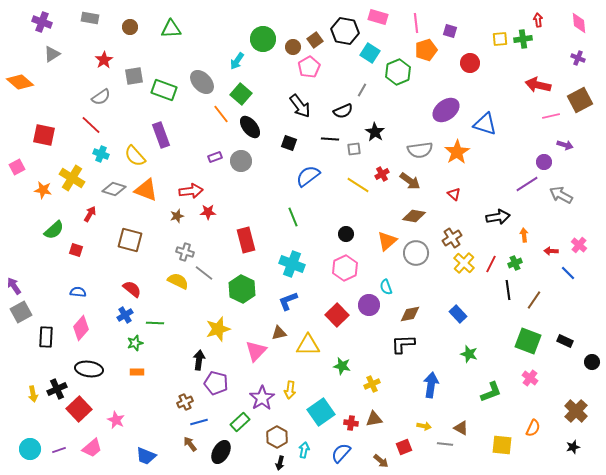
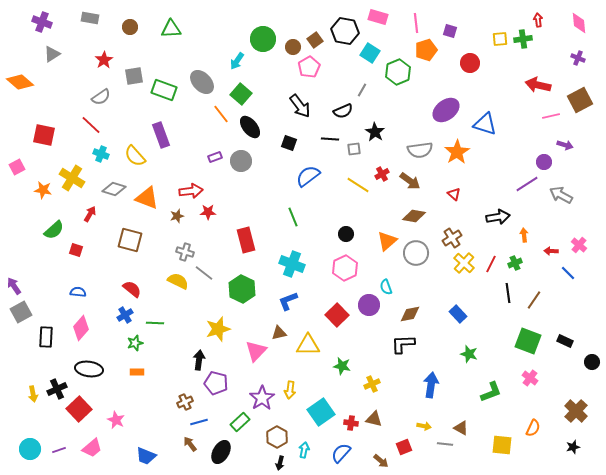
orange triangle at (146, 190): moved 1 px right, 8 px down
black line at (508, 290): moved 3 px down
brown triangle at (374, 419): rotated 24 degrees clockwise
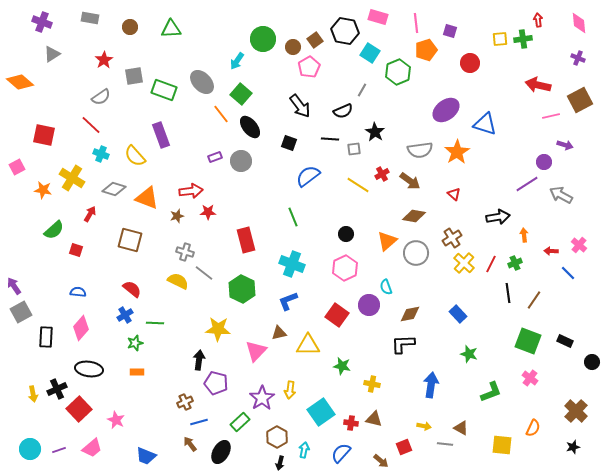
red square at (337, 315): rotated 10 degrees counterclockwise
yellow star at (218, 329): rotated 20 degrees clockwise
yellow cross at (372, 384): rotated 35 degrees clockwise
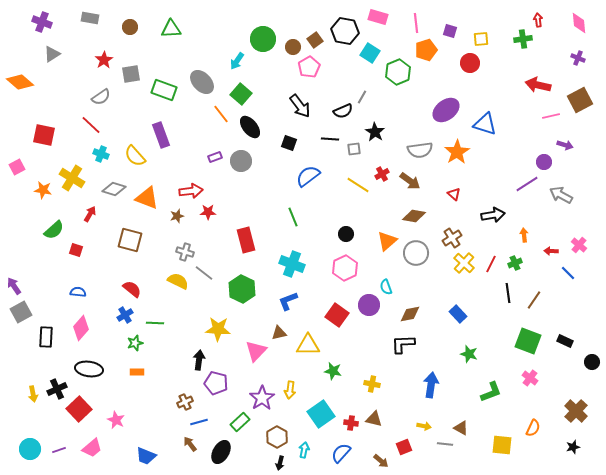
yellow square at (500, 39): moved 19 px left
gray square at (134, 76): moved 3 px left, 2 px up
gray line at (362, 90): moved 7 px down
black arrow at (498, 217): moved 5 px left, 2 px up
green star at (342, 366): moved 9 px left, 5 px down
cyan square at (321, 412): moved 2 px down
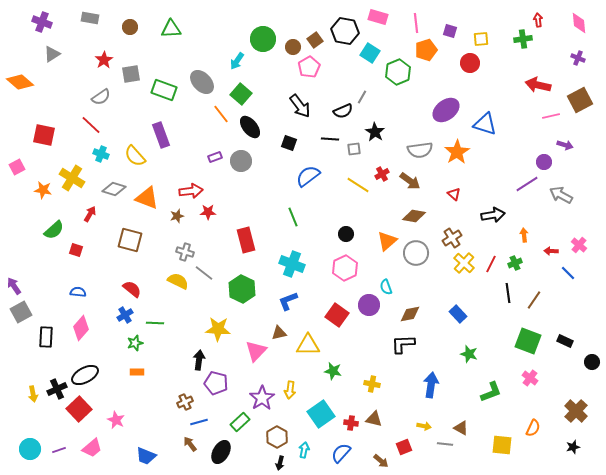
black ellipse at (89, 369): moved 4 px left, 6 px down; rotated 36 degrees counterclockwise
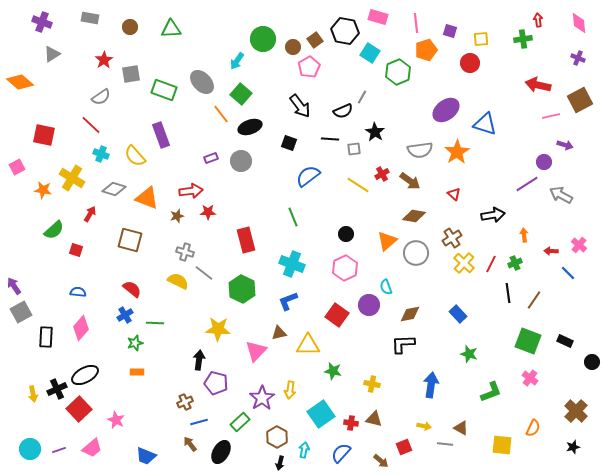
black ellipse at (250, 127): rotated 70 degrees counterclockwise
purple rectangle at (215, 157): moved 4 px left, 1 px down
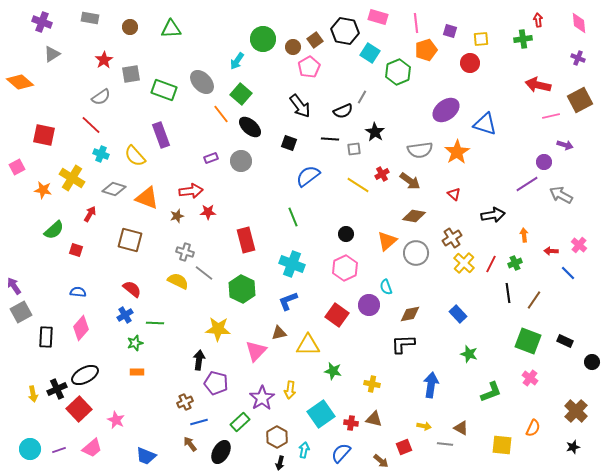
black ellipse at (250, 127): rotated 60 degrees clockwise
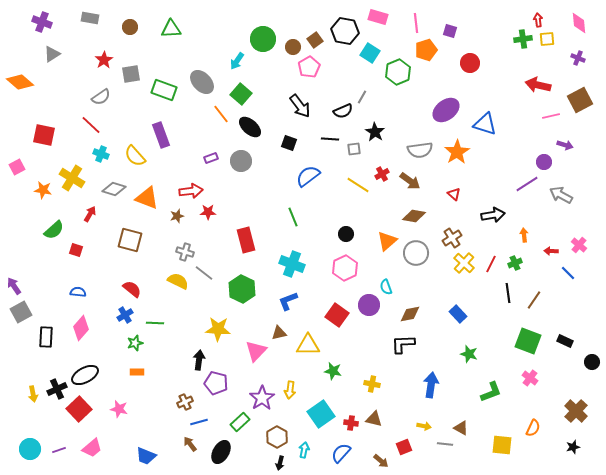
yellow square at (481, 39): moved 66 px right
pink star at (116, 420): moved 3 px right, 11 px up; rotated 12 degrees counterclockwise
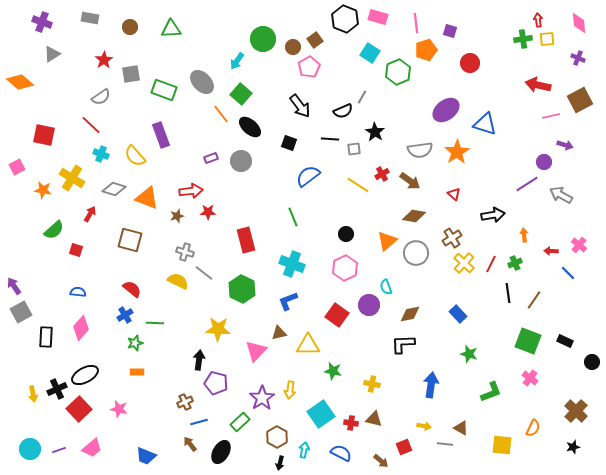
black hexagon at (345, 31): moved 12 px up; rotated 12 degrees clockwise
blue semicircle at (341, 453): rotated 75 degrees clockwise
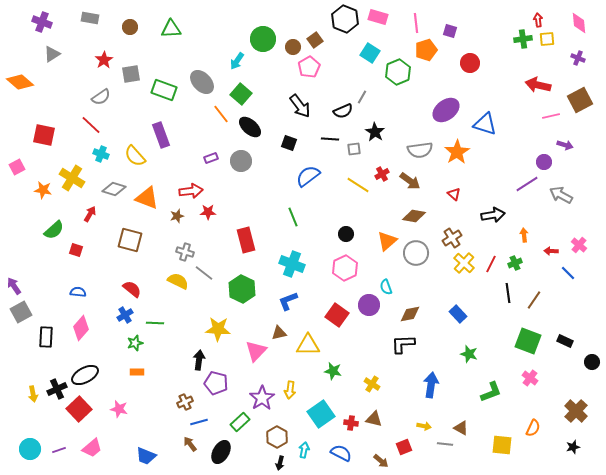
yellow cross at (372, 384): rotated 21 degrees clockwise
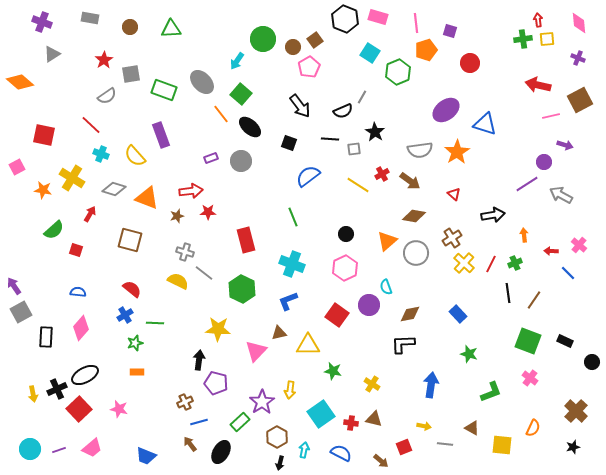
gray semicircle at (101, 97): moved 6 px right, 1 px up
purple star at (262, 398): moved 4 px down
brown triangle at (461, 428): moved 11 px right
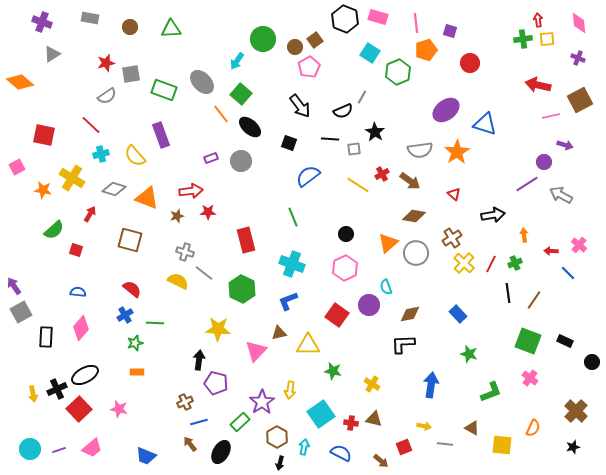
brown circle at (293, 47): moved 2 px right
red star at (104, 60): moved 2 px right, 3 px down; rotated 18 degrees clockwise
cyan cross at (101, 154): rotated 35 degrees counterclockwise
orange triangle at (387, 241): moved 1 px right, 2 px down
cyan arrow at (304, 450): moved 3 px up
